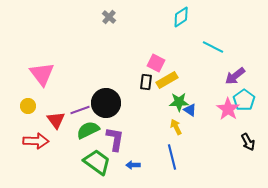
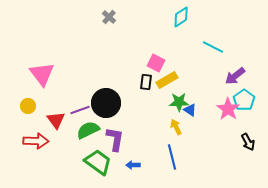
green trapezoid: moved 1 px right
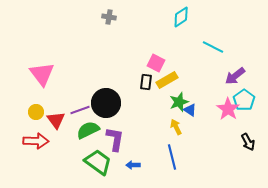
gray cross: rotated 32 degrees counterclockwise
green star: rotated 18 degrees counterclockwise
yellow circle: moved 8 px right, 6 px down
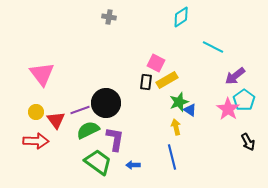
yellow arrow: rotated 14 degrees clockwise
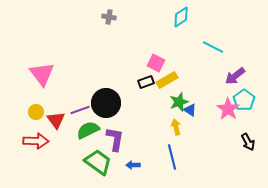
black rectangle: rotated 63 degrees clockwise
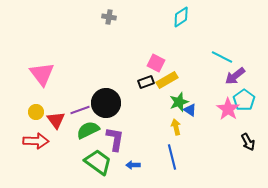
cyan line: moved 9 px right, 10 px down
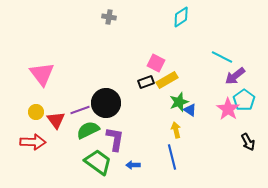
yellow arrow: moved 3 px down
red arrow: moved 3 px left, 1 px down
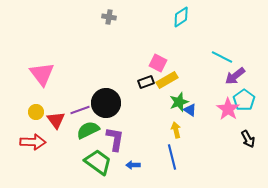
pink square: moved 2 px right
black arrow: moved 3 px up
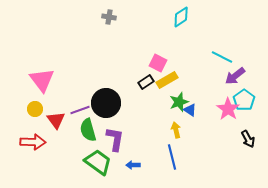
pink triangle: moved 6 px down
black rectangle: rotated 14 degrees counterclockwise
yellow circle: moved 1 px left, 3 px up
green semicircle: rotated 80 degrees counterclockwise
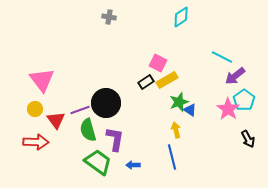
red arrow: moved 3 px right
